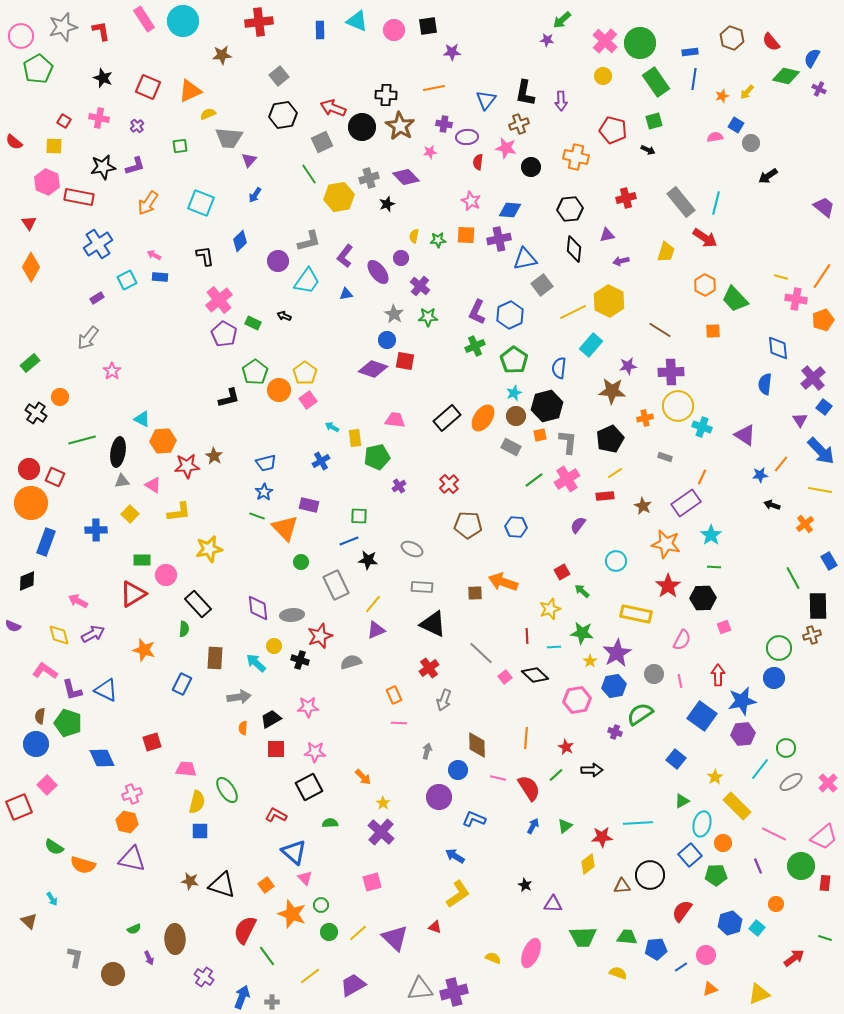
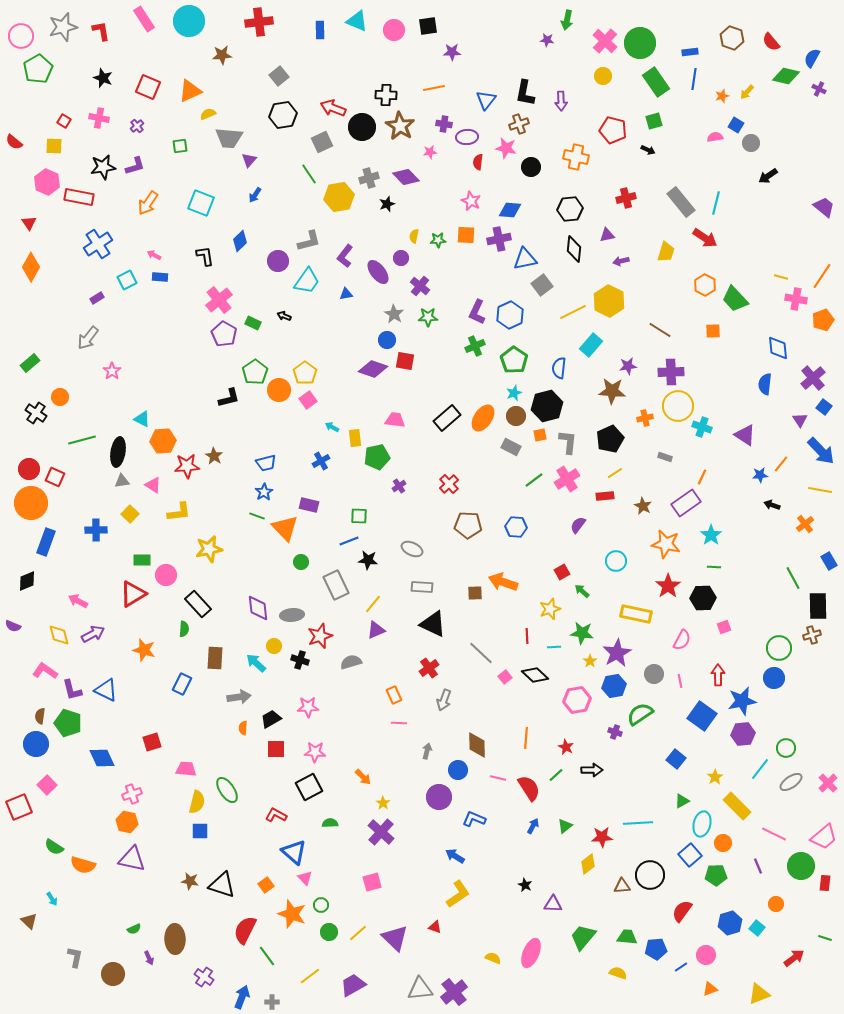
green arrow at (562, 20): moved 5 px right; rotated 36 degrees counterclockwise
cyan circle at (183, 21): moved 6 px right
green trapezoid at (583, 937): rotated 132 degrees clockwise
purple cross at (454, 992): rotated 24 degrees counterclockwise
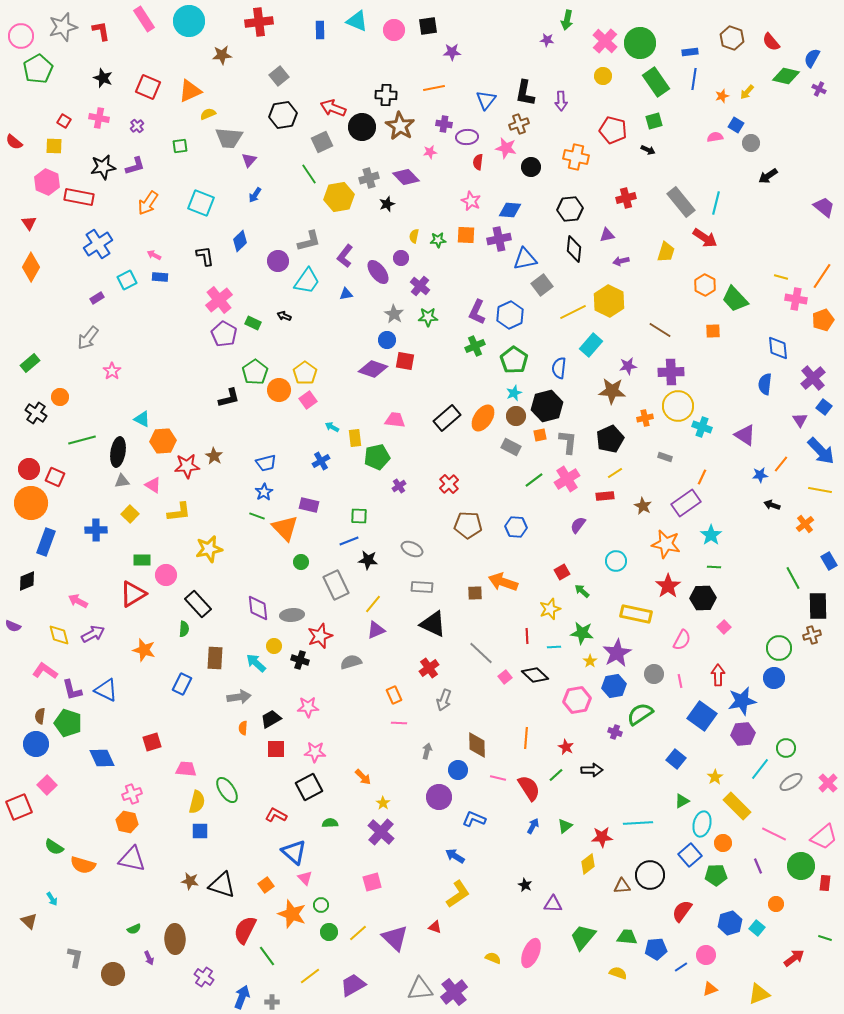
pink square at (724, 627): rotated 24 degrees counterclockwise
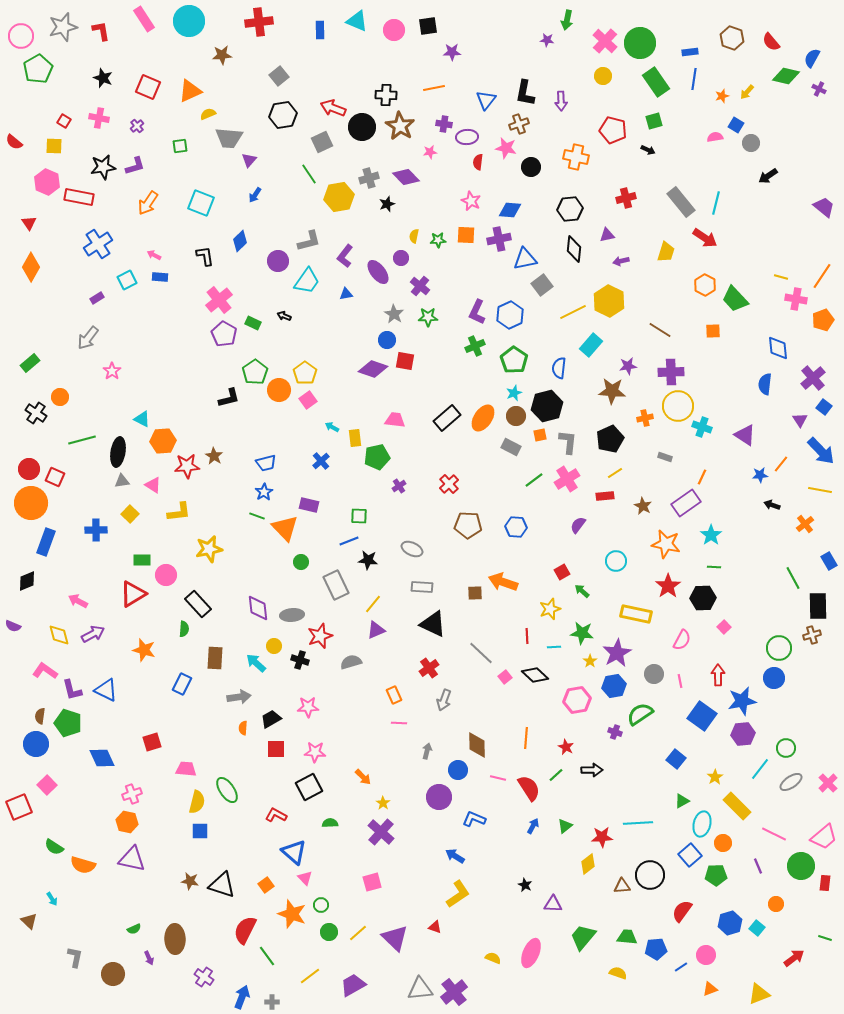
blue cross at (321, 461): rotated 12 degrees counterclockwise
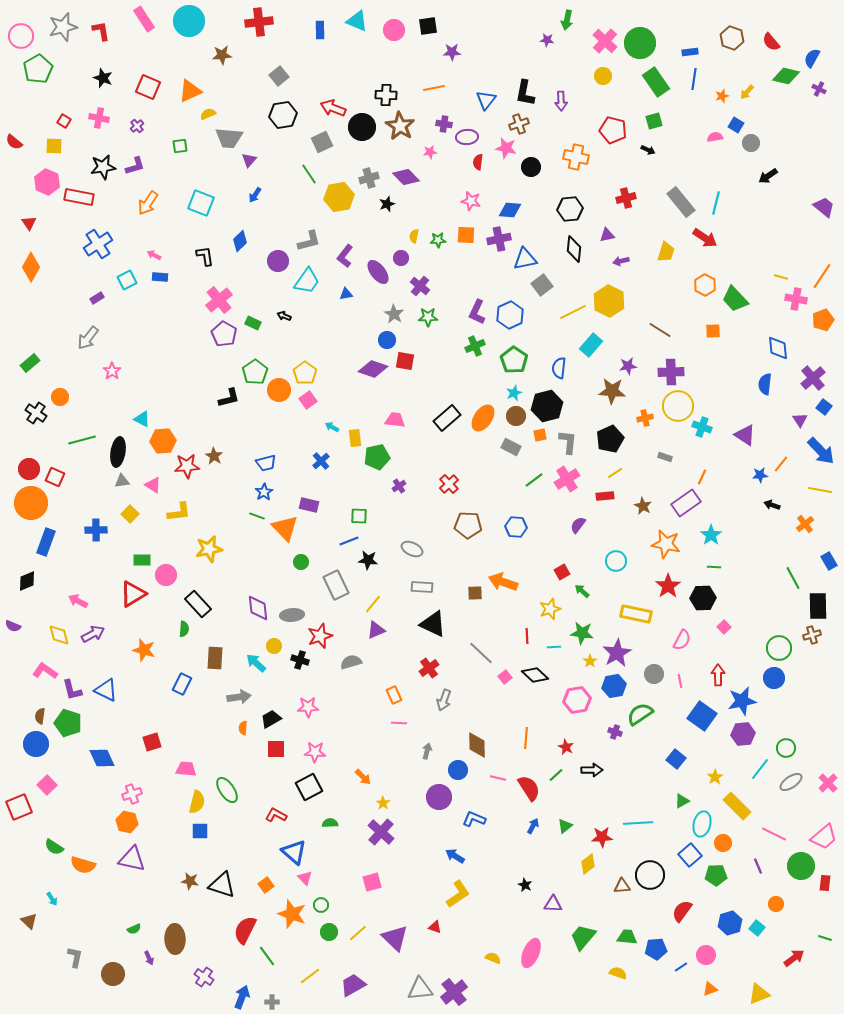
pink star at (471, 201): rotated 12 degrees counterclockwise
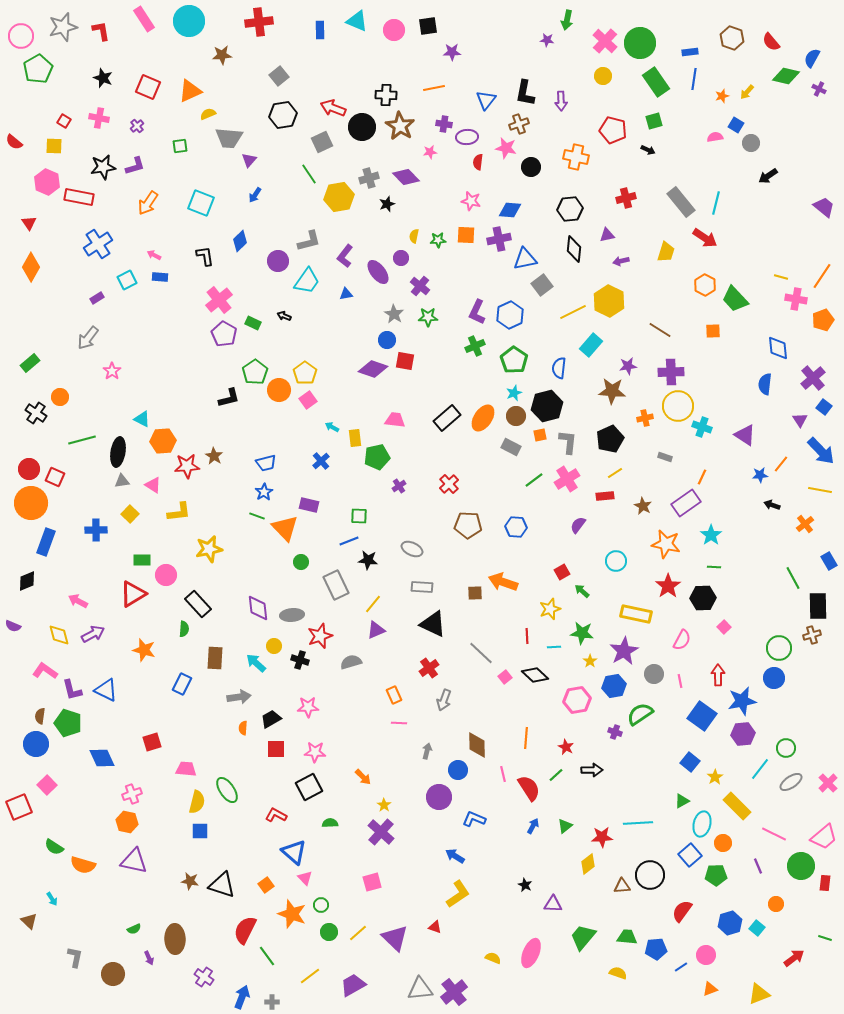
purple star at (617, 653): moved 7 px right, 2 px up
blue square at (676, 759): moved 14 px right, 3 px down
pink line at (498, 778): moved 5 px right, 4 px up; rotated 63 degrees clockwise
yellow star at (383, 803): moved 1 px right, 2 px down
purple triangle at (132, 859): moved 2 px right, 2 px down
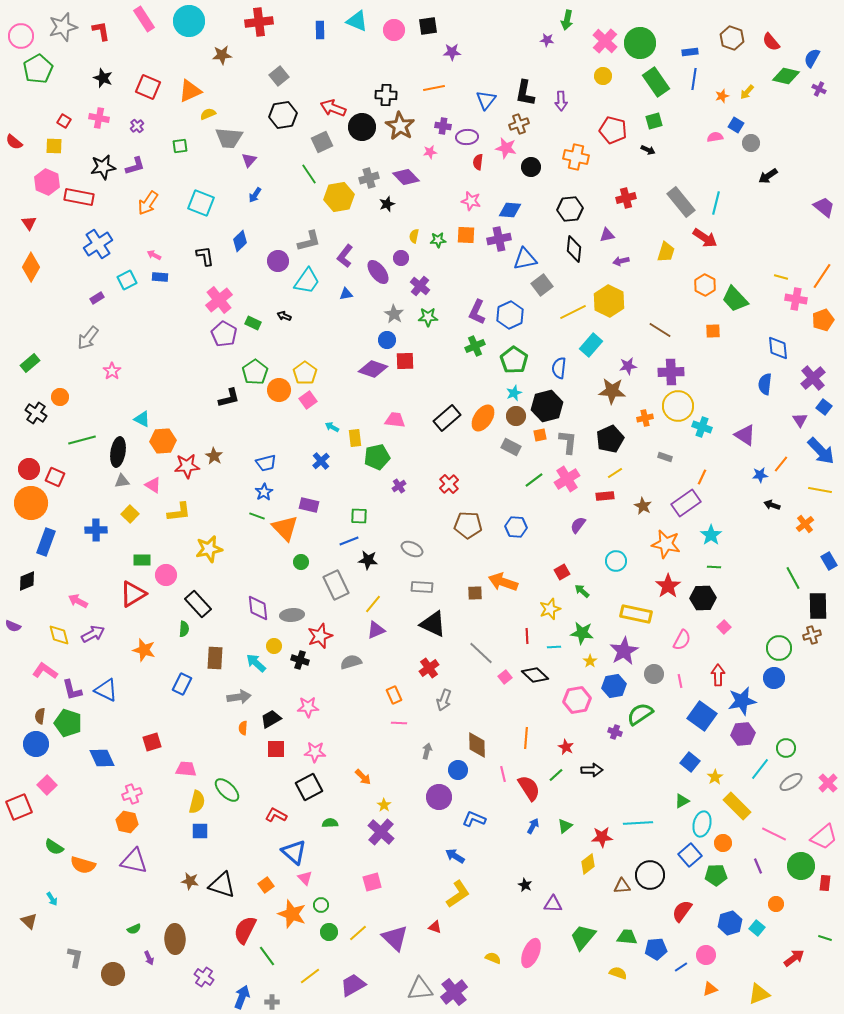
purple cross at (444, 124): moved 1 px left, 2 px down
red square at (405, 361): rotated 12 degrees counterclockwise
green ellipse at (227, 790): rotated 12 degrees counterclockwise
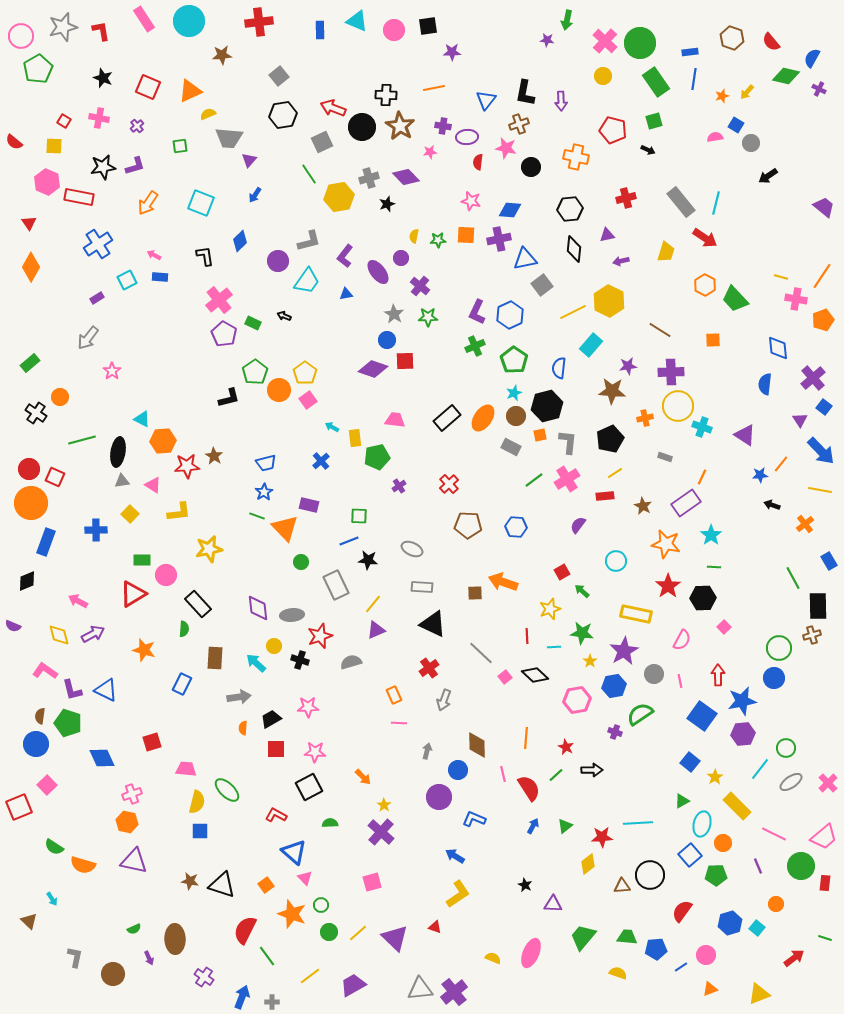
orange square at (713, 331): moved 9 px down
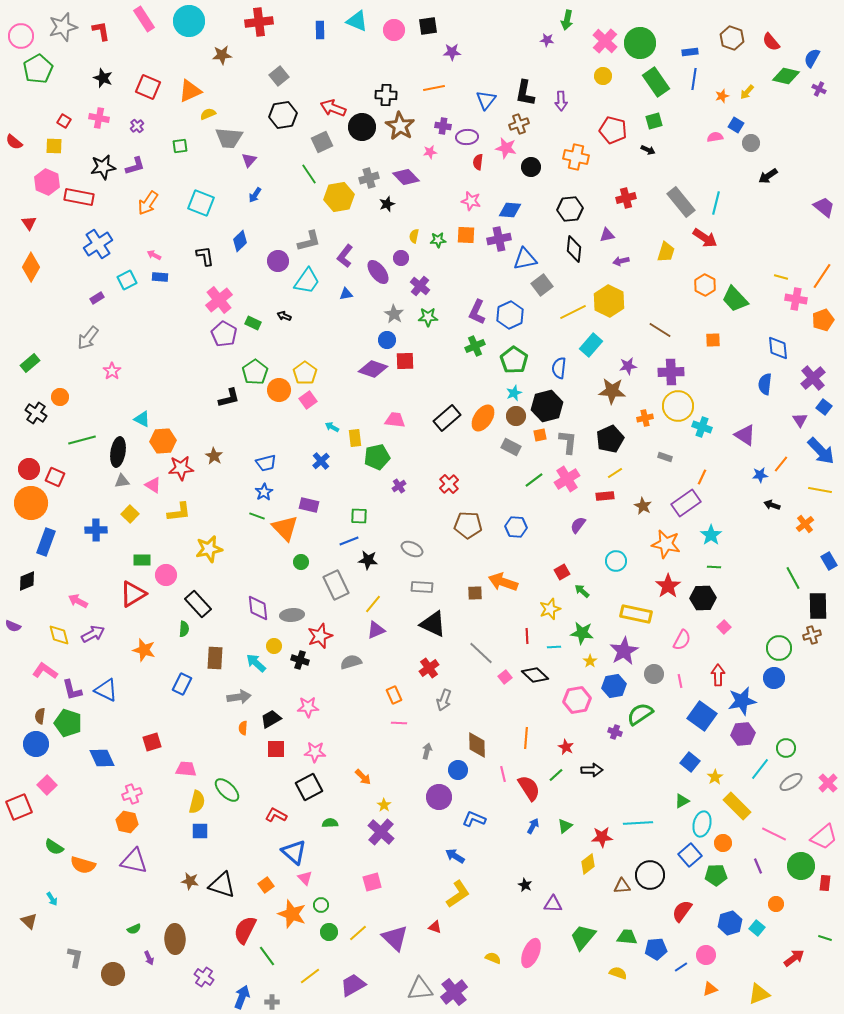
red star at (187, 466): moved 6 px left, 2 px down
